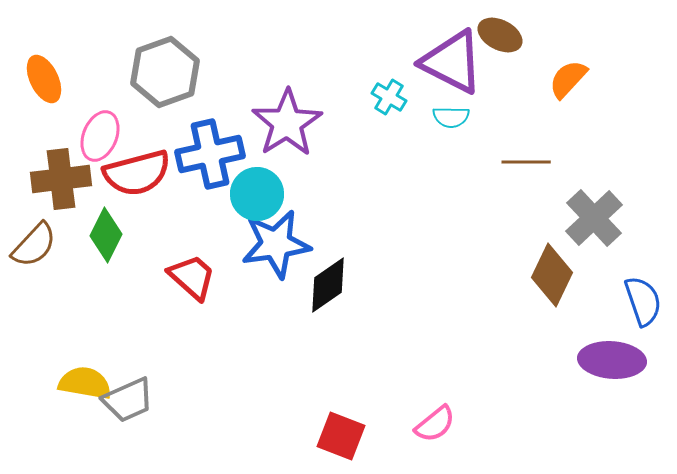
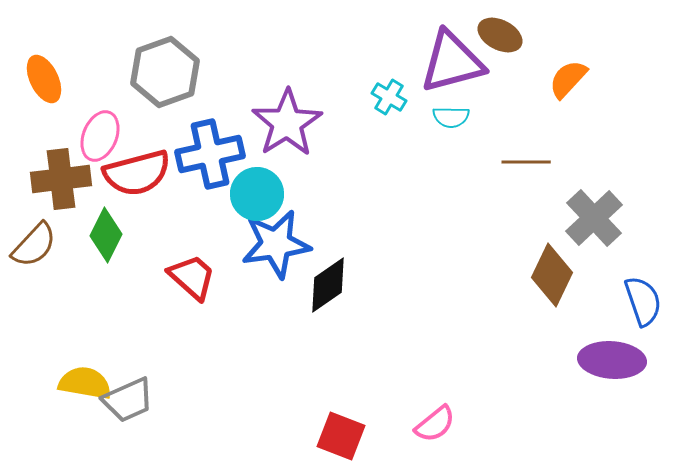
purple triangle: rotated 42 degrees counterclockwise
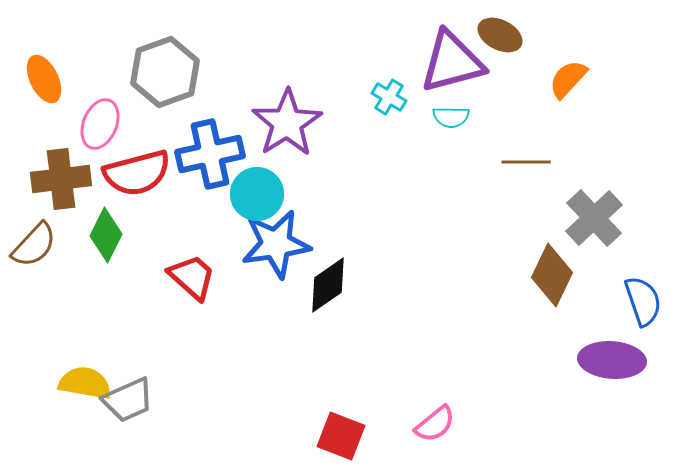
pink ellipse: moved 12 px up
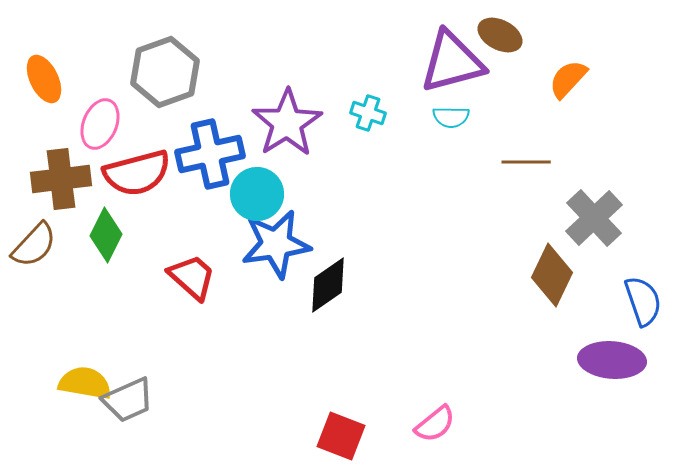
cyan cross: moved 21 px left, 16 px down; rotated 12 degrees counterclockwise
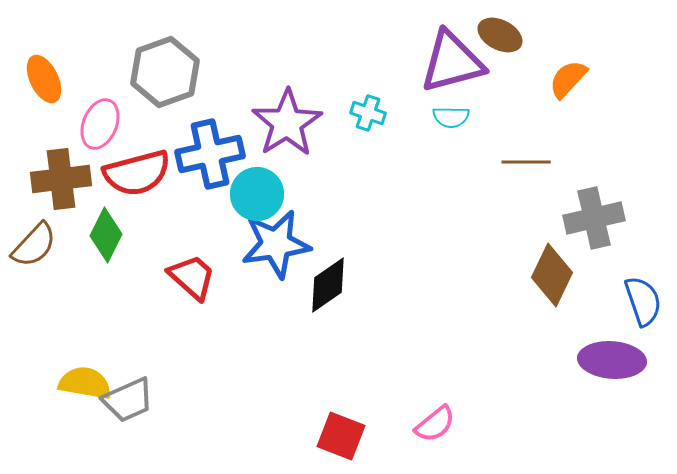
gray cross: rotated 30 degrees clockwise
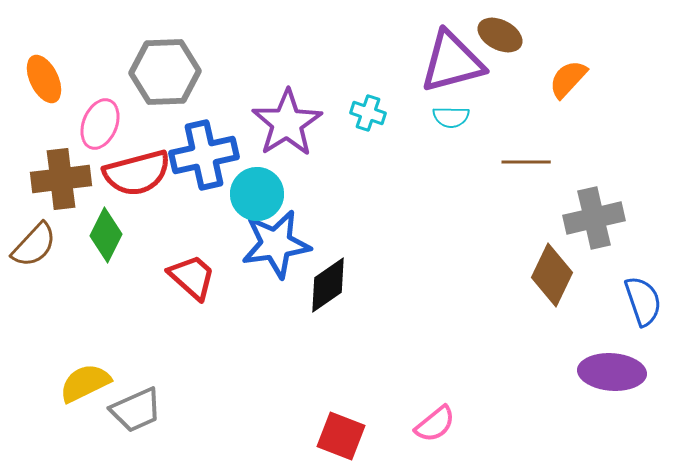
gray hexagon: rotated 18 degrees clockwise
blue cross: moved 6 px left, 1 px down
purple ellipse: moved 12 px down
yellow semicircle: rotated 36 degrees counterclockwise
gray trapezoid: moved 8 px right, 10 px down
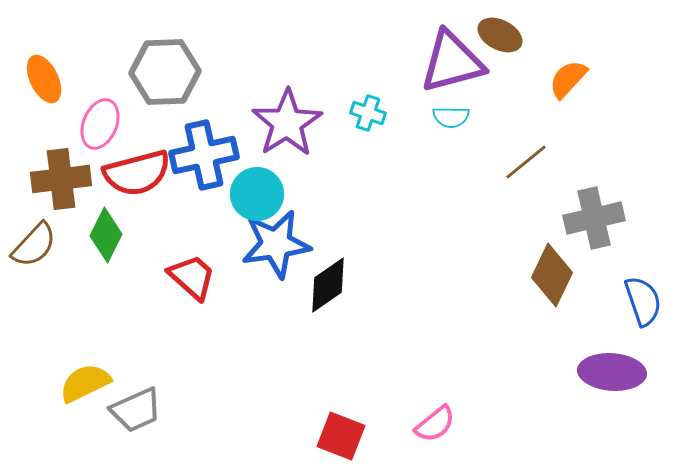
brown line: rotated 39 degrees counterclockwise
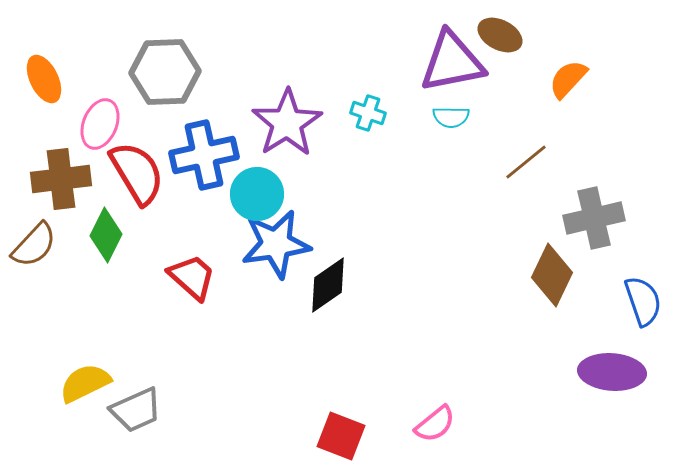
purple triangle: rotated 4 degrees clockwise
red semicircle: rotated 106 degrees counterclockwise
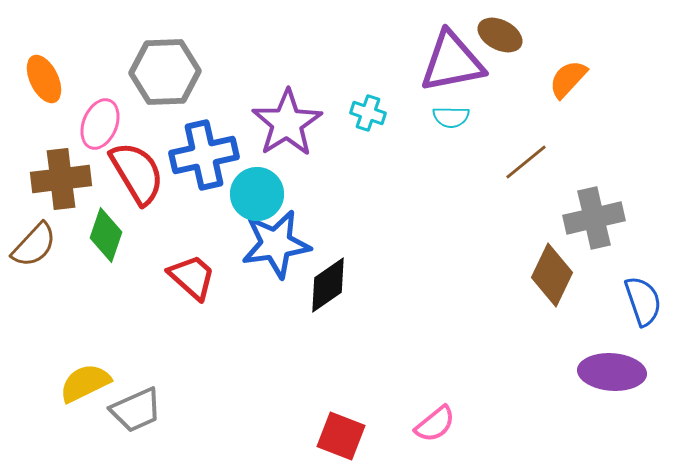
green diamond: rotated 8 degrees counterclockwise
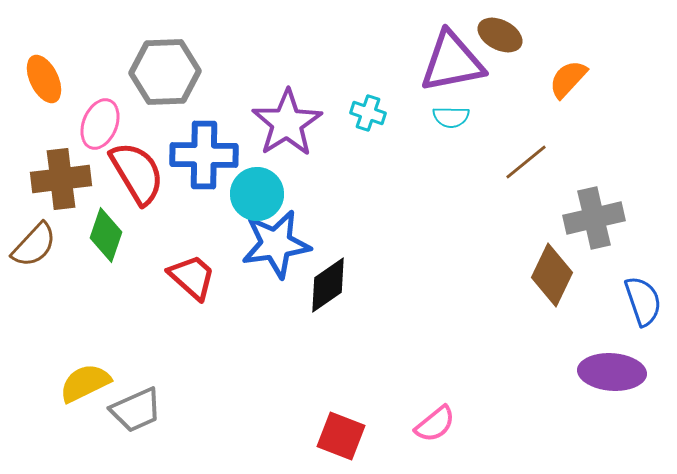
blue cross: rotated 14 degrees clockwise
